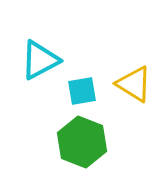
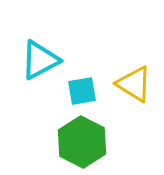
green hexagon: rotated 6 degrees clockwise
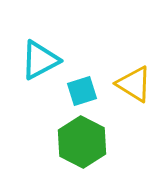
cyan square: rotated 8 degrees counterclockwise
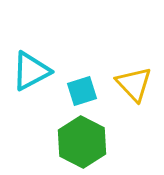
cyan triangle: moved 9 px left, 11 px down
yellow triangle: rotated 15 degrees clockwise
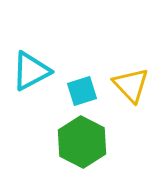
yellow triangle: moved 3 px left, 1 px down
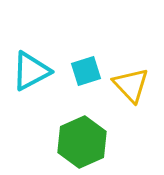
cyan square: moved 4 px right, 20 px up
green hexagon: rotated 9 degrees clockwise
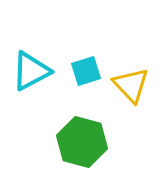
green hexagon: rotated 21 degrees counterclockwise
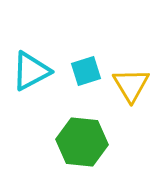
yellow triangle: rotated 12 degrees clockwise
green hexagon: rotated 9 degrees counterclockwise
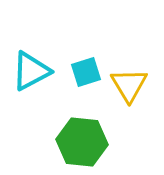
cyan square: moved 1 px down
yellow triangle: moved 2 px left
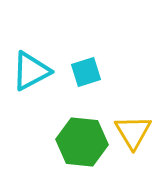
yellow triangle: moved 4 px right, 47 px down
